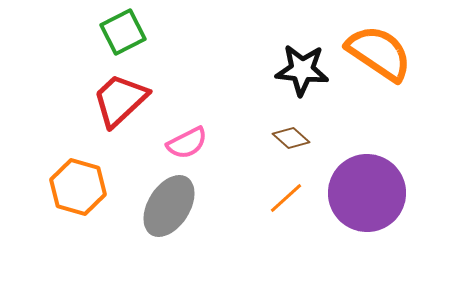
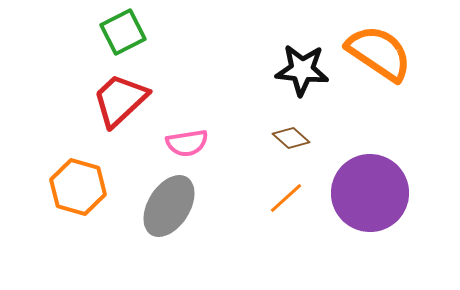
pink semicircle: rotated 18 degrees clockwise
purple circle: moved 3 px right
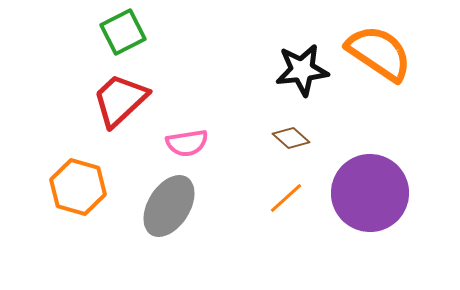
black star: rotated 12 degrees counterclockwise
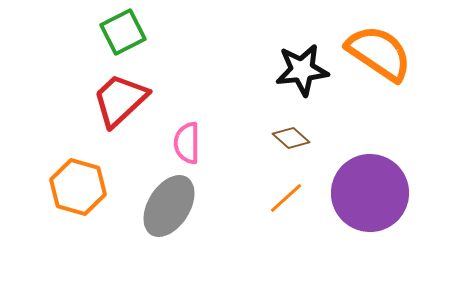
pink semicircle: rotated 99 degrees clockwise
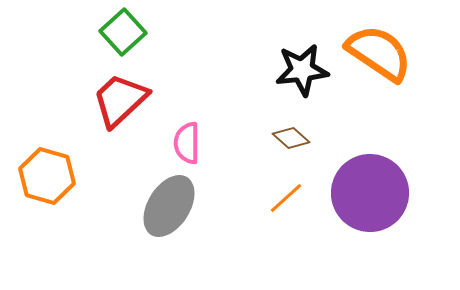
green square: rotated 15 degrees counterclockwise
orange hexagon: moved 31 px left, 11 px up
